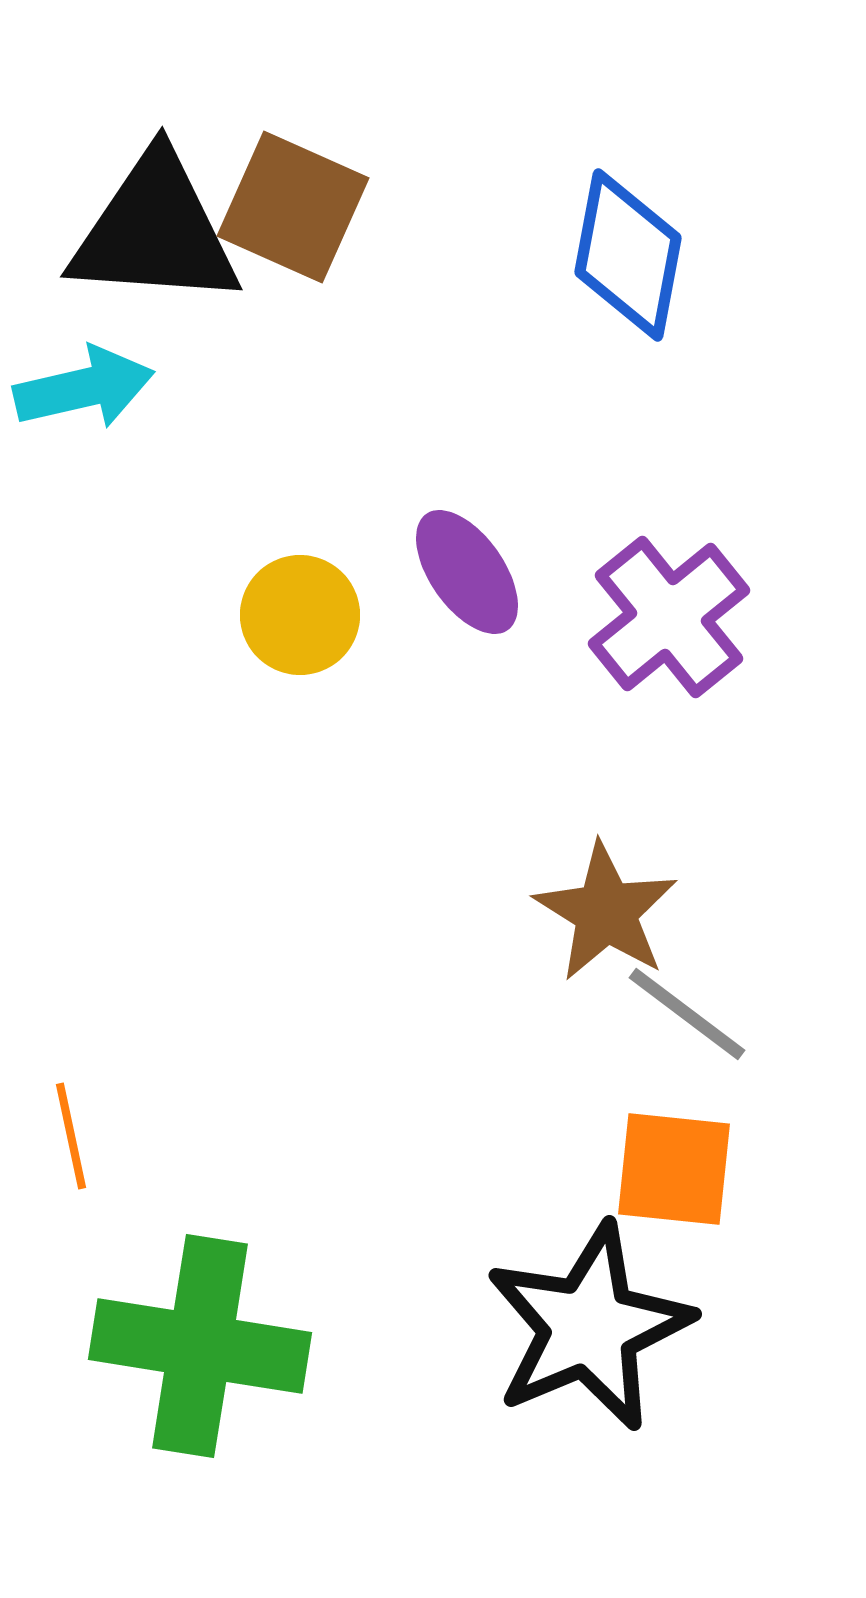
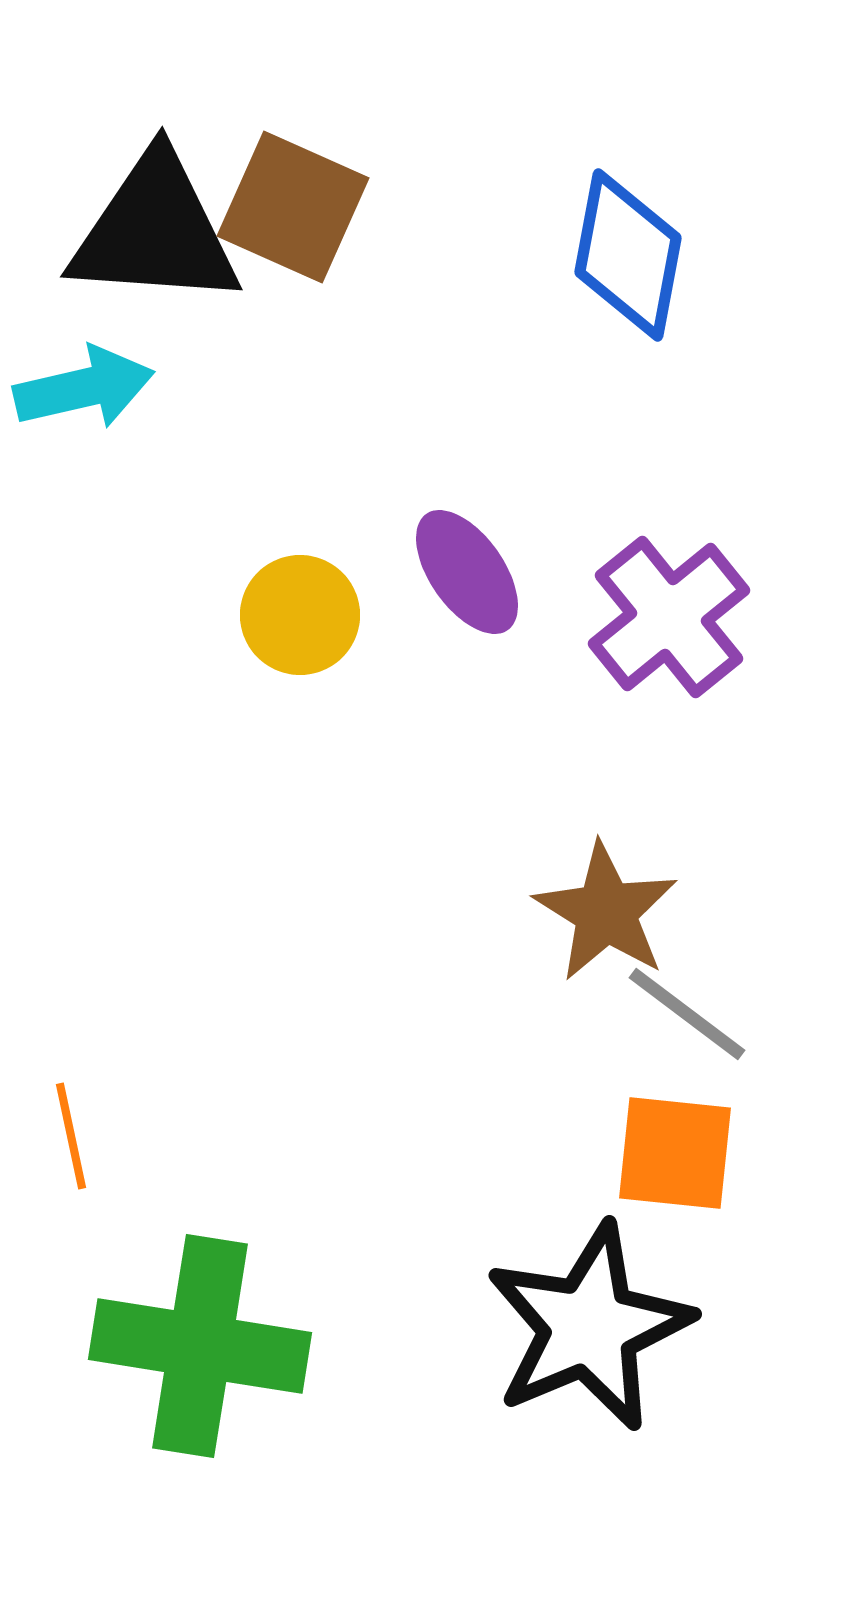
orange square: moved 1 px right, 16 px up
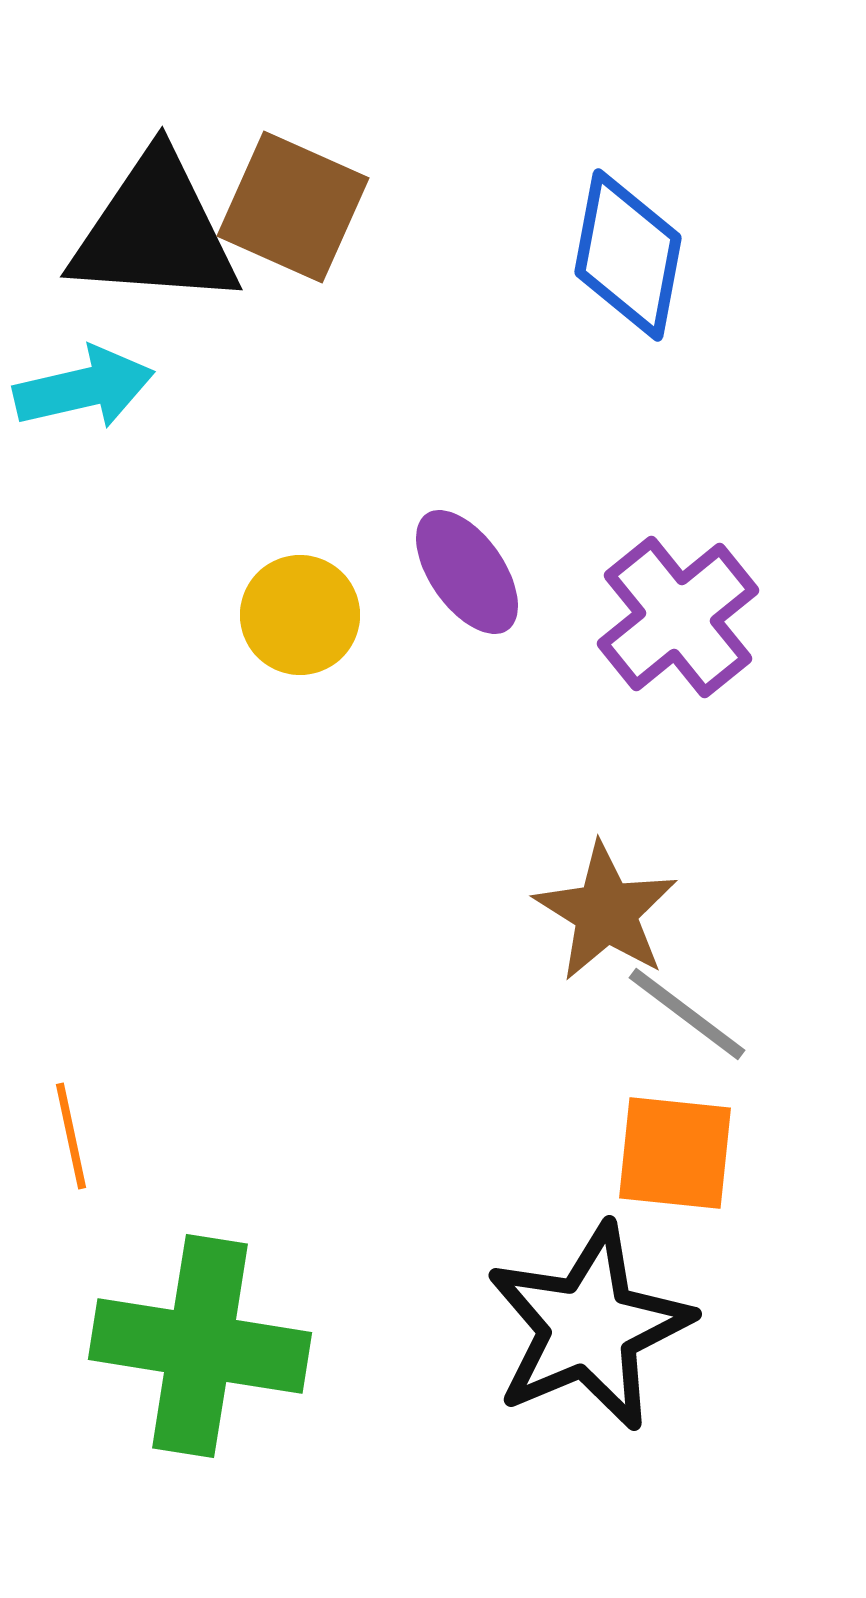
purple cross: moved 9 px right
